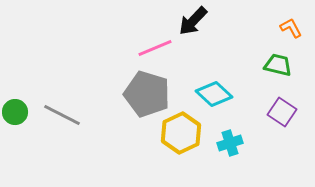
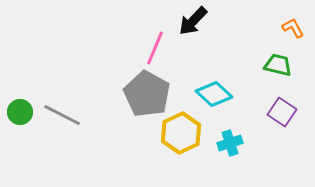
orange L-shape: moved 2 px right
pink line: rotated 44 degrees counterclockwise
gray pentagon: rotated 12 degrees clockwise
green circle: moved 5 px right
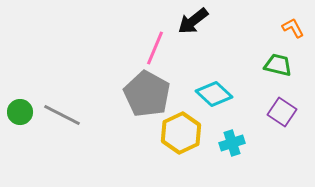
black arrow: rotated 8 degrees clockwise
cyan cross: moved 2 px right
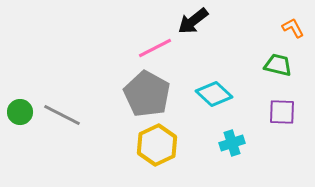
pink line: rotated 40 degrees clockwise
purple square: rotated 32 degrees counterclockwise
yellow hexagon: moved 24 px left, 12 px down
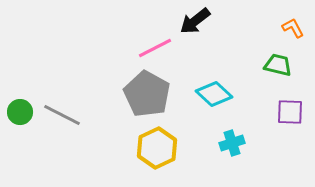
black arrow: moved 2 px right
purple square: moved 8 px right
yellow hexagon: moved 3 px down
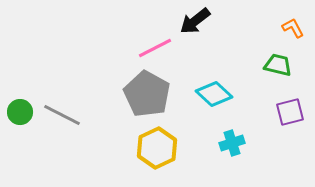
purple square: rotated 16 degrees counterclockwise
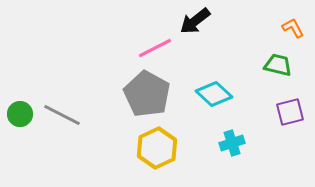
green circle: moved 2 px down
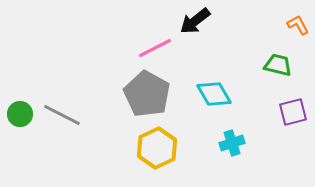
orange L-shape: moved 5 px right, 3 px up
cyan diamond: rotated 18 degrees clockwise
purple square: moved 3 px right
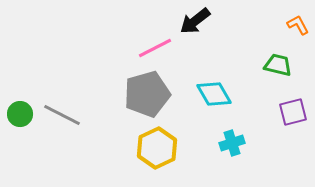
gray pentagon: rotated 27 degrees clockwise
